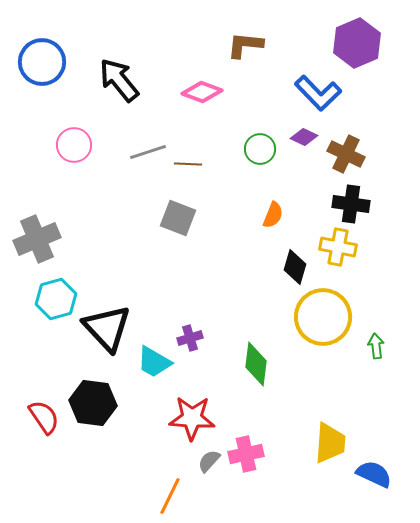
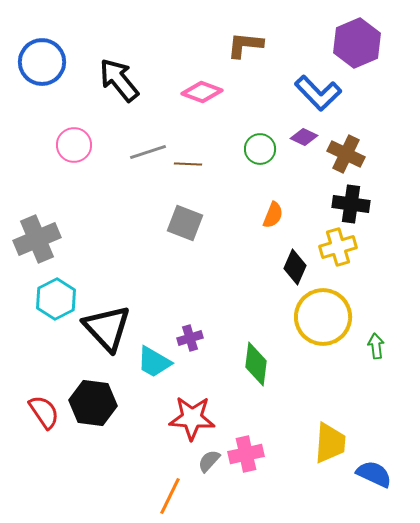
gray square: moved 7 px right, 5 px down
yellow cross: rotated 27 degrees counterclockwise
black diamond: rotated 8 degrees clockwise
cyan hexagon: rotated 12 degrees counterclockwise
red semicircle: moved 5 px up
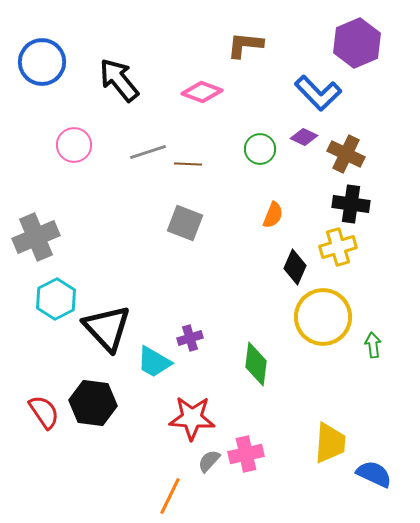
gray cross: moved 1 px left, 2 px up
green arrow: moved 3 px left, 1 px up
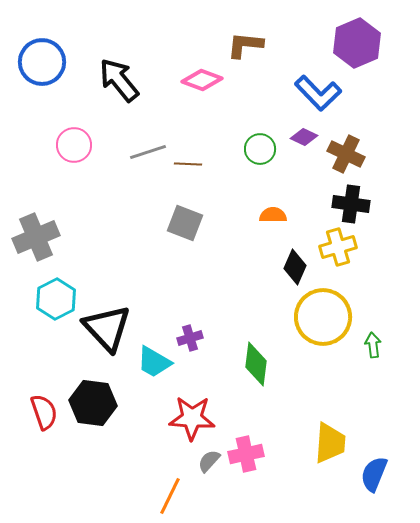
pink diamond: moved 12 px up
orange semicircle: rotated 112 degrees counterclockwise
red semicircle: rotated 15 degrees clockwise
blue semicircle: rotated 93 degrees counterclockwise
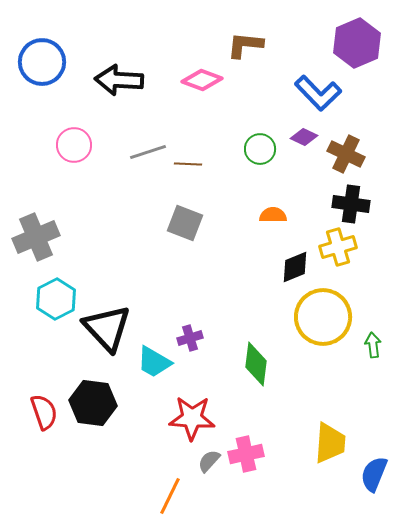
black arrow: rotated 48 degrees counterclockwise
black diamond: rotated 44 degrees clockwise
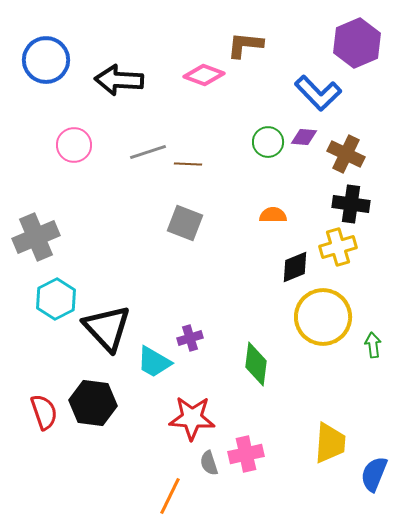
blue circle: moved 4 px right, 2 px up
pink diamond: moved 2 px right, 5 px up
purple diamond: rotated 20 degrees counterclockwise
green circle: moved 8 px right, 7 px up
gray semicircle: moved 2 px down; rotated 60 degrees counterclockwise
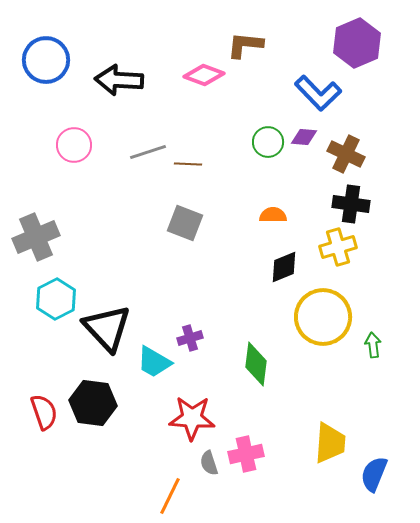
black diamond: moved 11 px left
